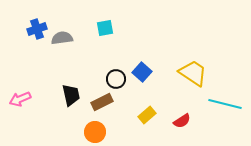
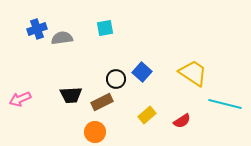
black trapezoid: rotated 100 degrees clockwise
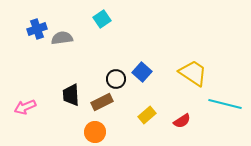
cyan square: moved 3 px left, 9 px up; rotated 24 degrees counterclockwise
black trapezoid: rotated 90 degrees clockwise
pink arrow: moved 5 px right, 8 px down
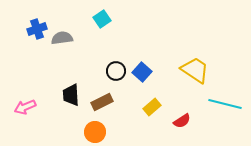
yellow trapezoid: moved 2 px right, 3 px up
black circle: moved 8 px up
yellow rectangle: moved 5 px right, 8 px up
